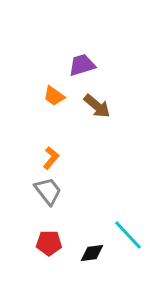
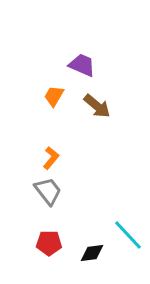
purple trapezoid: rotated 40 degrees clockwise
orange trapezoid: rotated 85 degrees clockwise
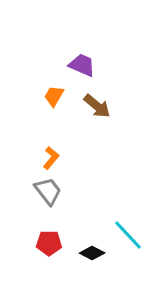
black diamond: rotated 35 degrees clockwise
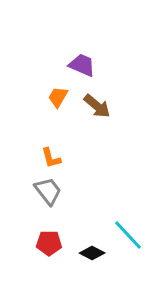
orange trapezoid: moved 4 px right, 1 px down
orange L-shape: rotated 125 degrees clockwise
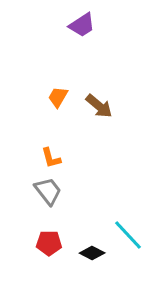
purple trapezoid: moved 40 px up; rotated 124 degrees clockwise
brown arrow: moved 2 px right
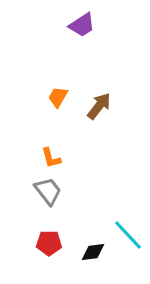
brown arrow: rotated 92 degrees counterclockwise
black diamond: moved 1 px right, 1 px up; rotated 35 degrees counterclockwise
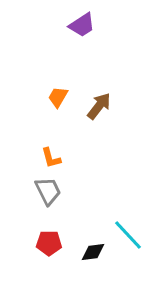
gray trapezoid: rotated 12 degrees clockwise
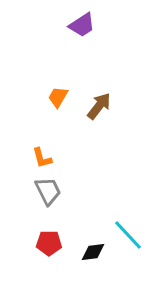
orange L-shape: moved 9 px left
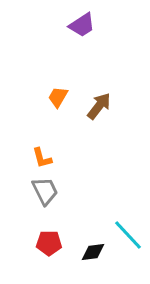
gray trapezoid: moved 3 px left
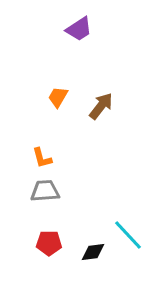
purple trapezoid: moved 3 px left, 4 px down
brown arrow: moved 2 px right
gray trapezoid: rotated 68 degrees counterclockwise
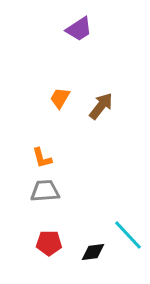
orange trapezoid: moved 2 px right, 1 px down
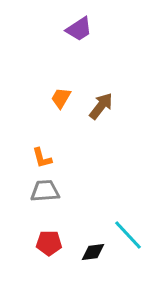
orange trapezoid: moved 1 px right
